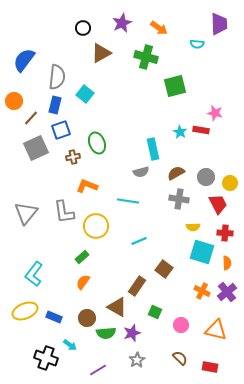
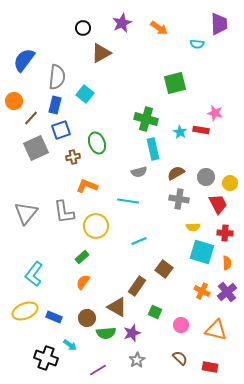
green cross at (146, 57): moved 62 px down
green square at (175, 86): moved 3 px up
gray semicircle at (141, 172): moved 2 px left
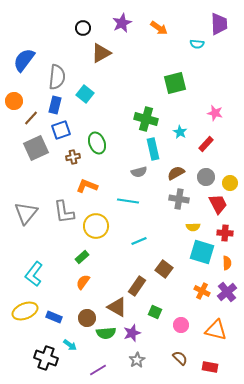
red rectangle at (201, 130): moved 5 px right, 14 px down; rotated 56 degrees counterclockwise
